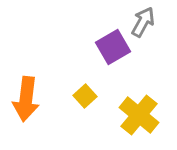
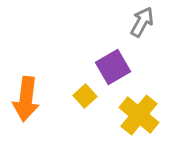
gray arrow: moved 1 px left
purple square: moved 20 px down
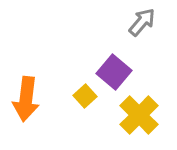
gray arrow: rotated 12 degrees clockwise
purple square: moved 1 px right, 5 px down; rotated 20 degrees counterclockwise
yellow cross: rotated 6 degrees clockwise
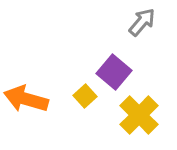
orange arrow: rotated 99 degrees clockwise
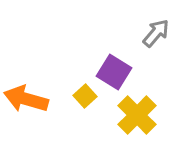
gray arrow: moved 14 px right, 11 px down
purple square: rotated 8 degrees counterclockwise
yellow cross: moved 2 px left
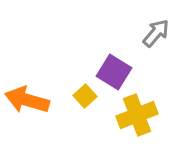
orange arrow: moved 1 px right, 1 px down
yellow cross: rotated 24 degrees clockwise
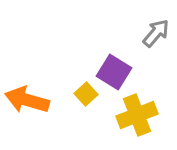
yellow square: moved 1 px right, 2 px up
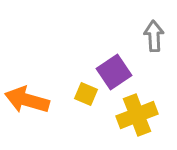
gray arrow: moved 2 px left, 3 px down; rotated 44 degrees counterclockwise
purple square: rotated 24 degrees clockwise
yellow square: rotated 25 degrees counterclockwise
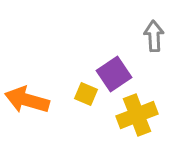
purple square: moved 2 px down
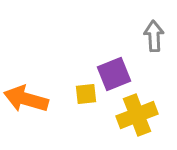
purple square: rotated 12 degrees clockwise
yellow square: rotated 30 degrees counterclockwise
orange arrow: moved 1 px left, 1 px up
